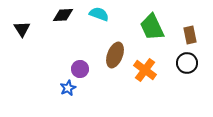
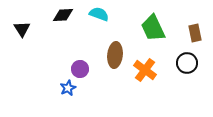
green trapezoid: moved 1 px right, 1 px down
brown rectangle: moved 5 px right, 2 px up
brown ellipse: rotated 15 degrees counterclockwise
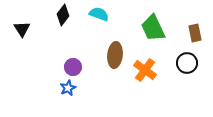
black diamond: rotated 50 degrees counterclockwise
purple circle: moved 7 px left, 2 px up
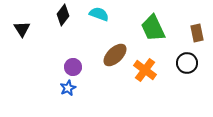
brown rectangle: moved 2 px right
brown ellipse: rotated 40 degrees clockwise
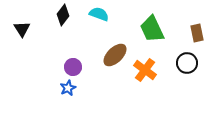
green trapezoid: moved 1 px left, 1 px down
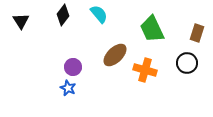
cyan semicircle: rotated 30 degrees clockwise
black triangle: moved 1 px left, 8 px up
brown rectangle: rotated 30 degrees clockwise
orange cross: rotated 20 degrees counterclockwise
blue star: rotated 21 degrees counterclockwise
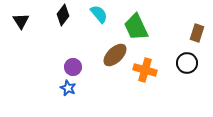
green trapezoid: moved 16 px left, 2 px up
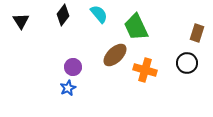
blue star: rotated 21 degrees clockwise
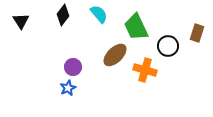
black circle: moved 19 px left, 17 px up
